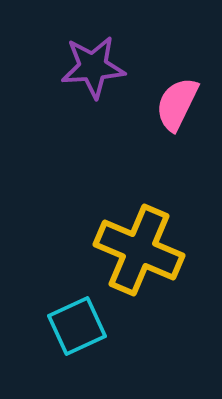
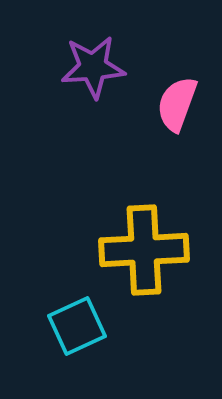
pink semicircle: rotated 6 degrees counterclockwise
yellow cross: moved 5 px right; rotated 26 degrees counterclockwise
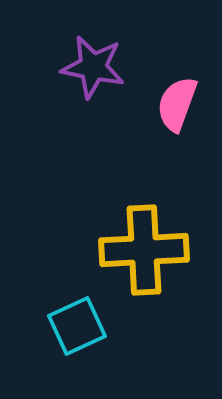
purple star: rotated 16 degrees clockwise
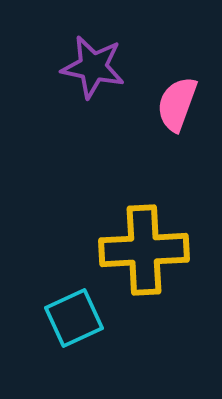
cyan square: moved 3 px left, 8 px up
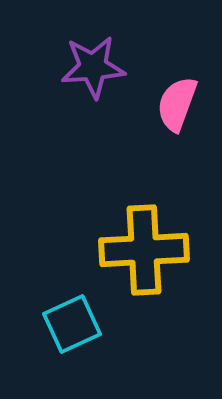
purple star: rotated 16 degrees counterclockwise
cyan square: moved 2 px left, 6 px down
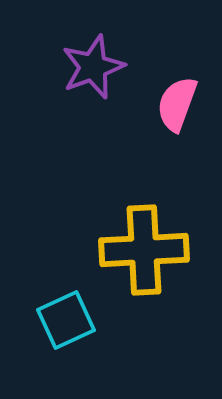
purple star: rotated 16 degrees counterclockwise
cyan square: moved 6 px left, 4 px up
